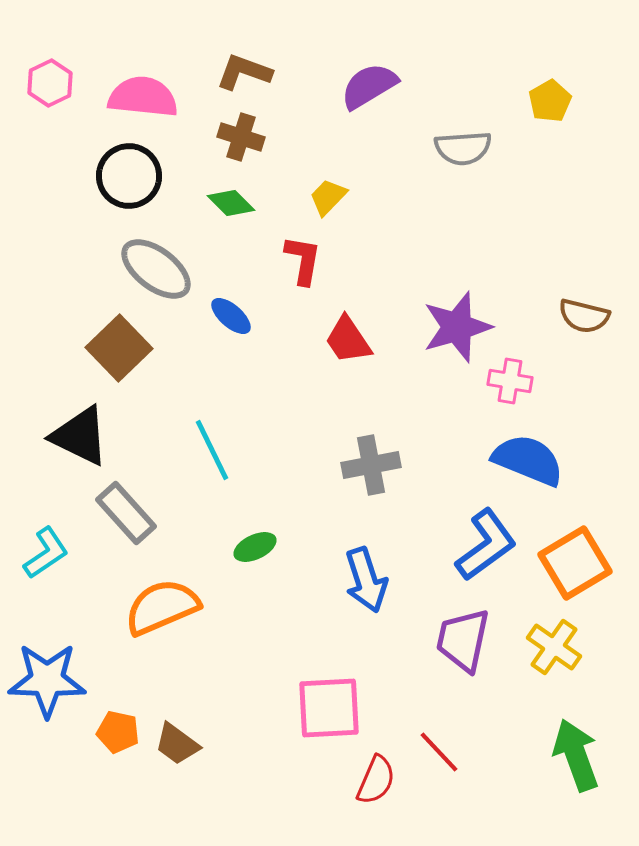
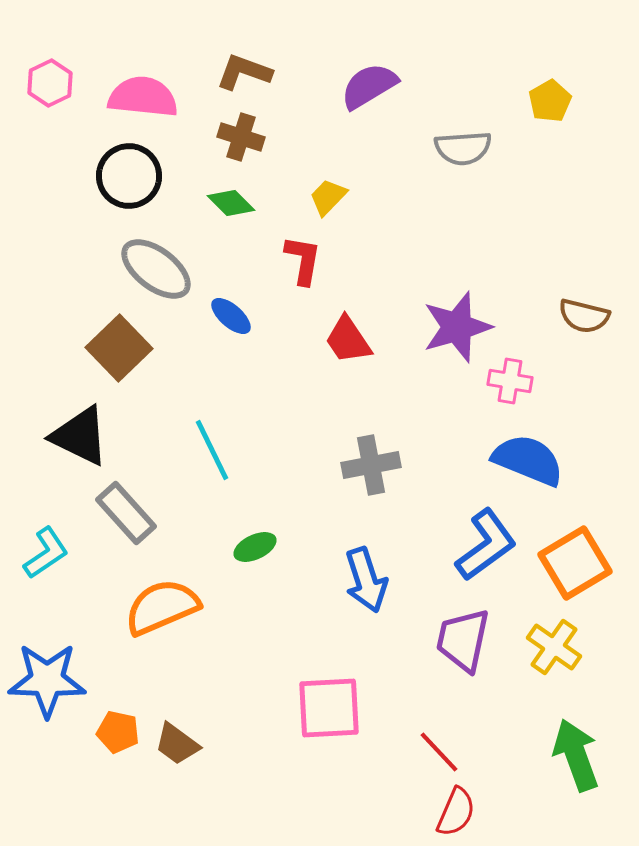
red semicircle: moved 80 px right, 32 px down
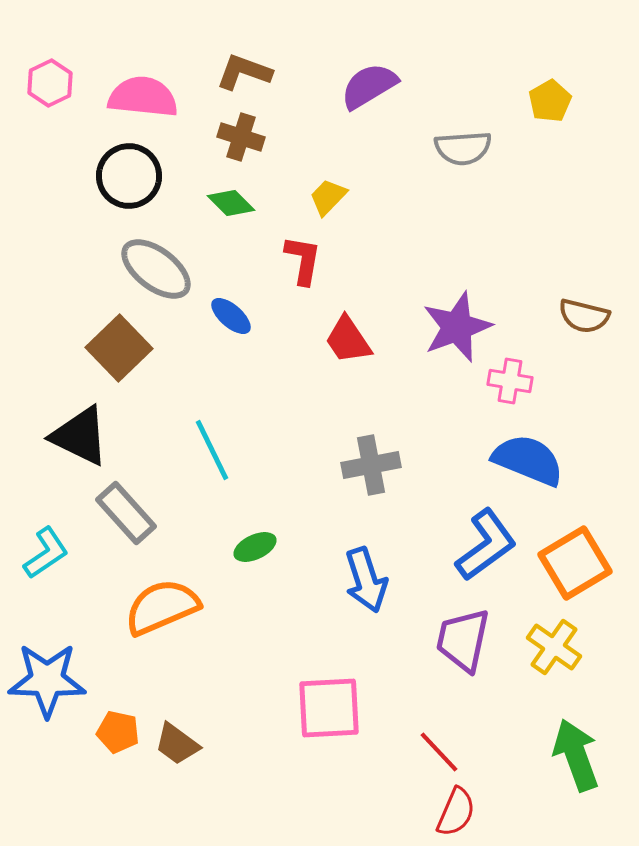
purple star: rotated 4 degrees counterclockwise
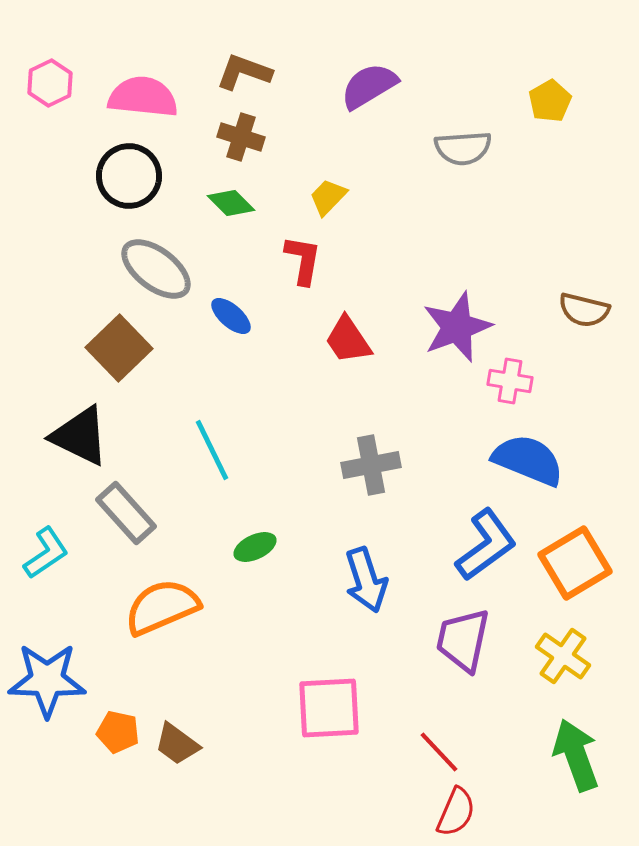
brown semicircle: moved 6 px up
yellow cross: moved 9 px right, 9 px down
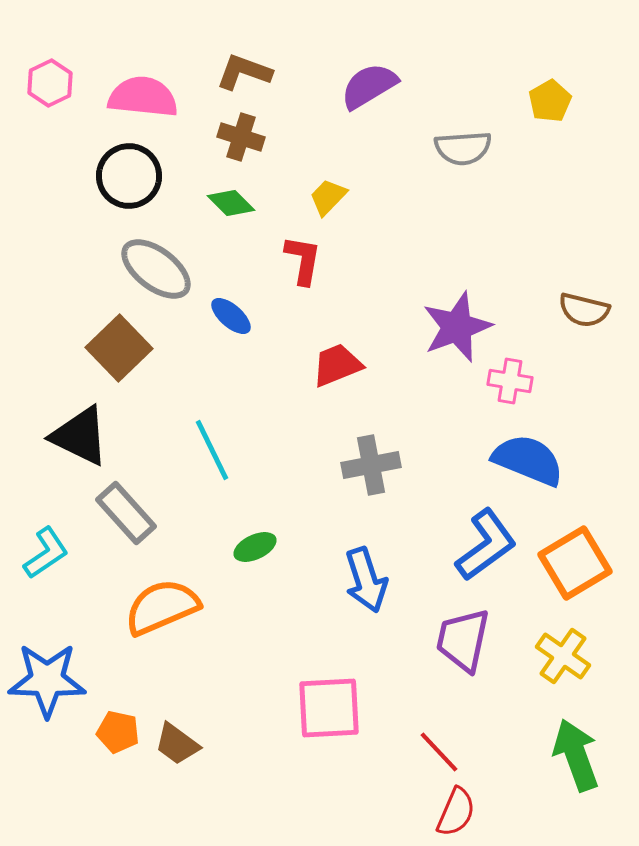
red trapezoid: moved 11 px left, 25 px down; rotated 102 degrees clockwise
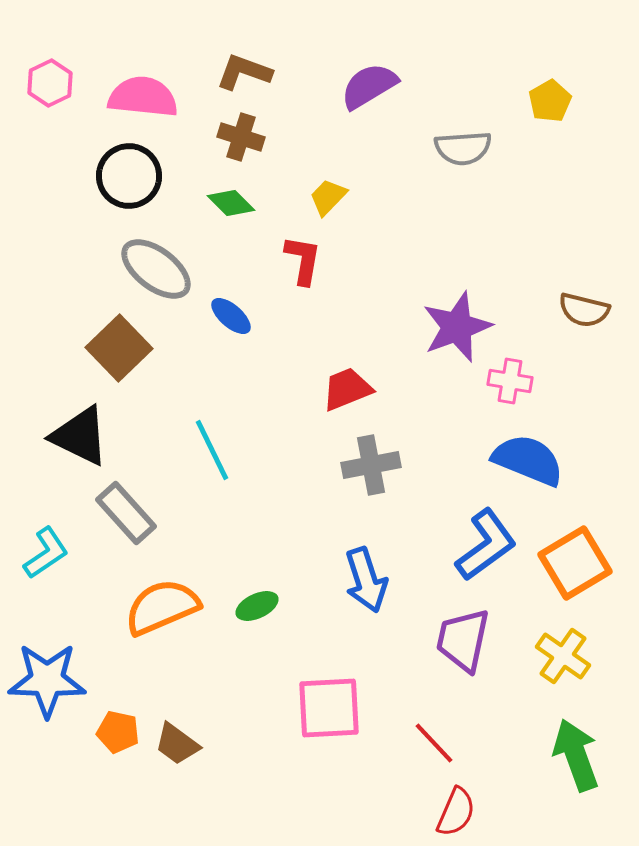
red trapezoid: moved 10 px right, 24 px down
green ellipse: moved 2 px right, 59 px down
red line: moved 5 px left, 9 px up
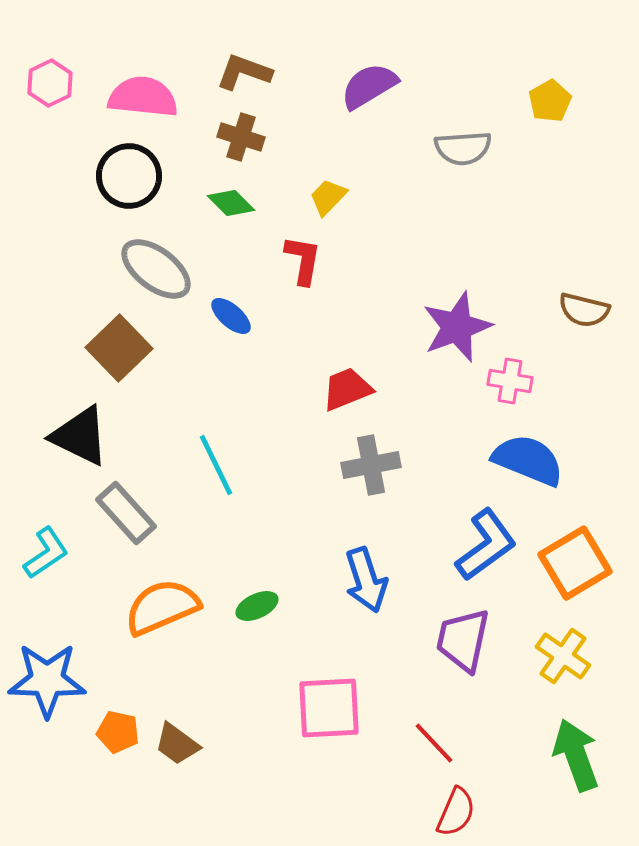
cyan line: moved 4 px right, 15 px down
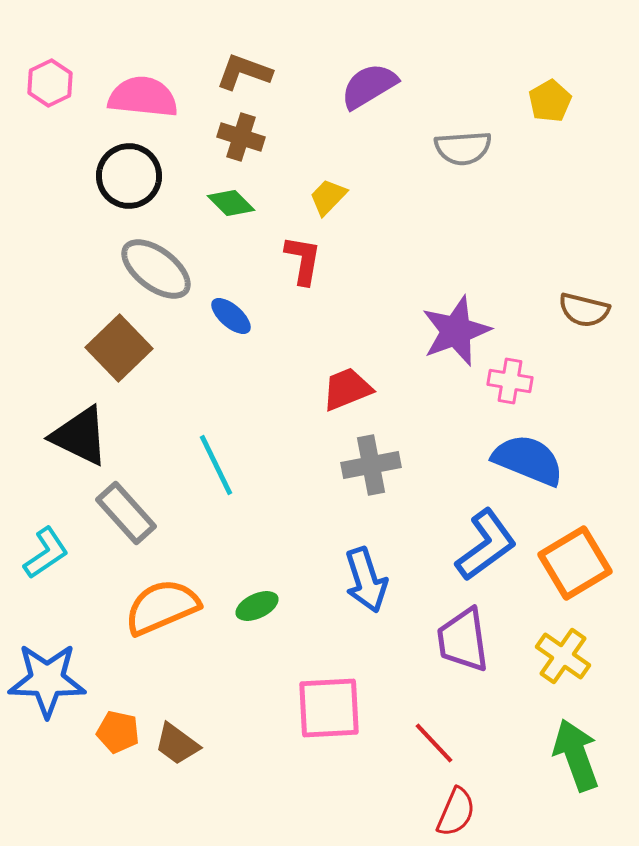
purple star: moved 1 px left, 4 px down
purple trapezoid: rotated 20 degrees counterclockwise
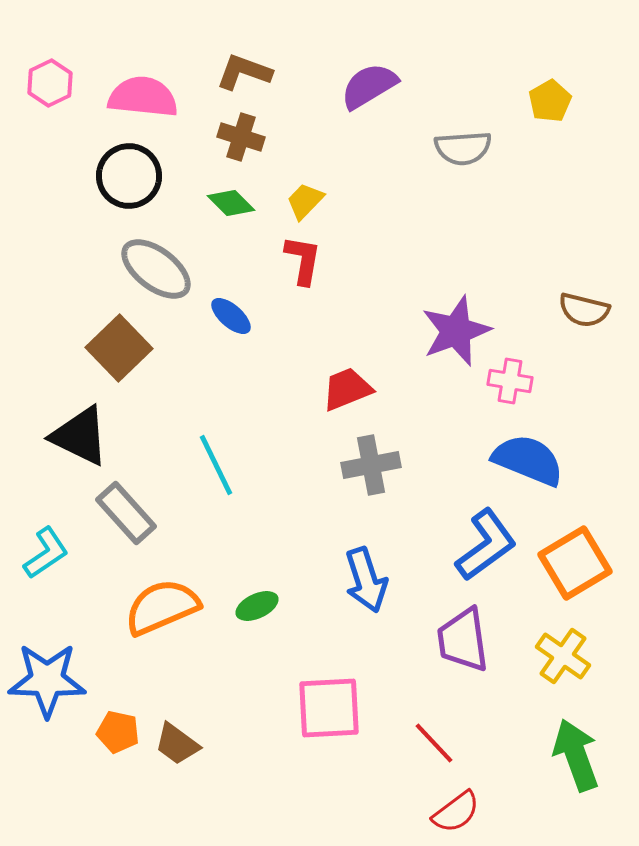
yellow trapezoid: moved 23 px left, 4 px down
red semicircle: rotated 30 degrees clockwise
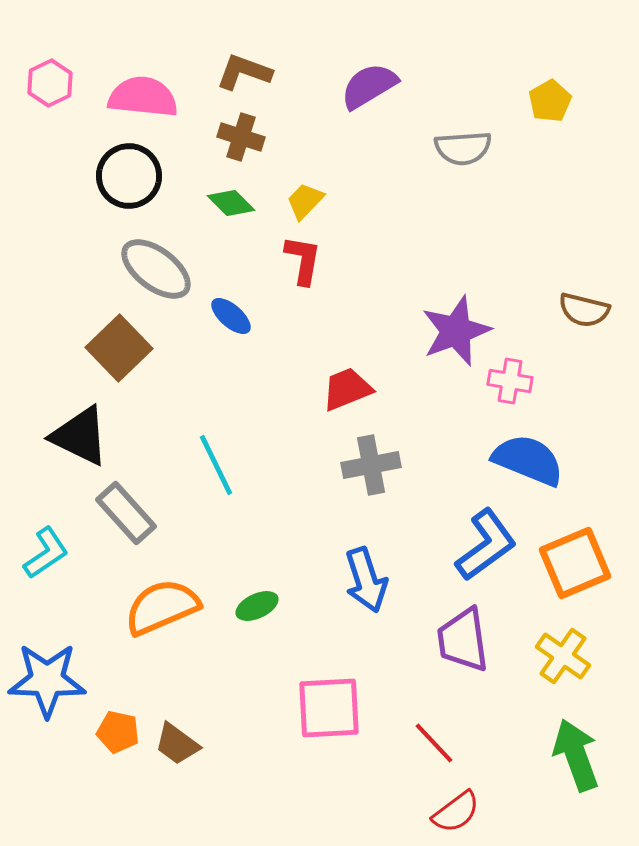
orange square: rotated 8 degrees clockwise
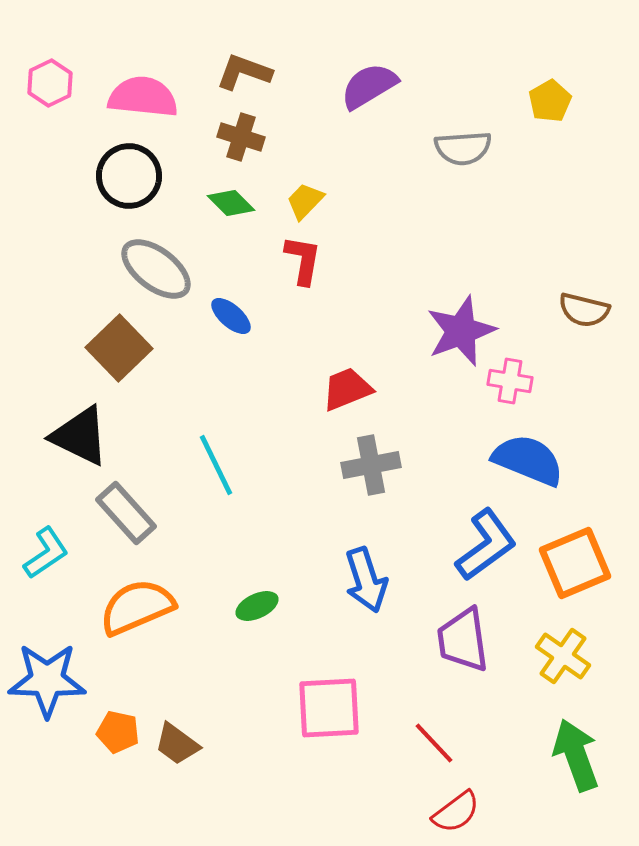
purple star: moved 5 px right
orange semicircle: moved 25 px left
